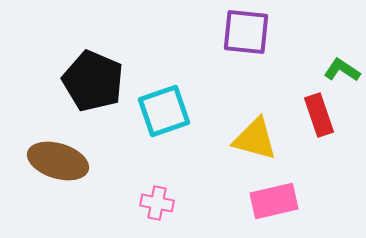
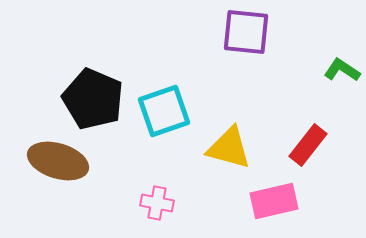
black pentagon: moved 18 px down
red rectangle: moved 11 px left, 30 px down; rotated 57 degrees clockwise
yellow triangle: moved 26 px left, 9 px down
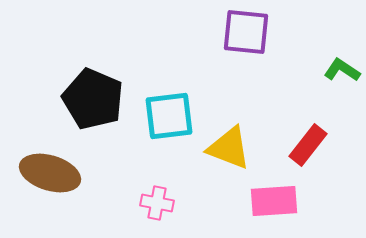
cyan square: moved 5 px right, 5 px down; rotated 12 degrees clockwise
yellow triangle: rotated 6 degrees clockwise
brown ellipse: moved 8 px left, 12 px down
pink rectangle: rotated 9 degrees clockwise
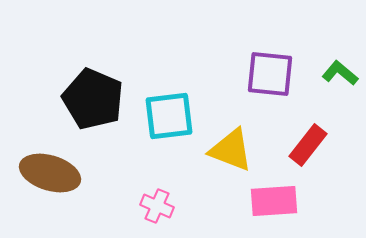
purple square: moved 24 px right, 42 px down
green L-shape: moved 2 px left, 3 px down; rotated 6 degrees clockwise
yellow triangle: moved 2 px right, 2 px down
pink cross: moved 3 px down; rotated 12 degrees clockwise
